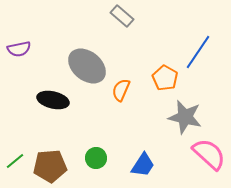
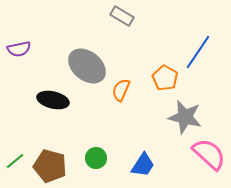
gray rectangle: rotated 10 degrees counterclockwise
brown pentagon: rotated 20 degrees clockwise
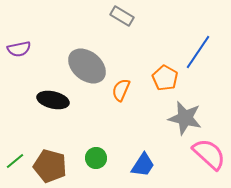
gray star: moved 1 px down
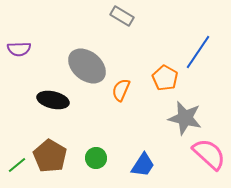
purple semicircle: rotated 10 degrees clockwise
green line: moved 2 px right, 4 px down
brown pentagon: moved 10 px up; rotated 16 degrees clockwise
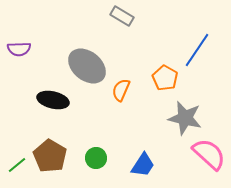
blue line: moved 1 px left, 2 px up
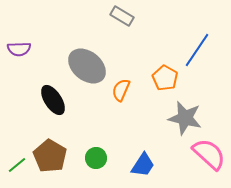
black ellipse: rotated 44 degrees clockwise
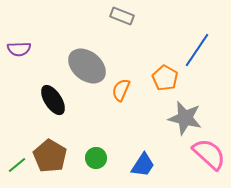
gray rectangle: rotated 10 degrees counterclockwise
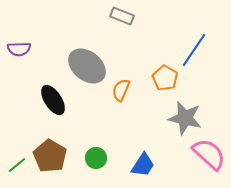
blue line: moved 3 px left
